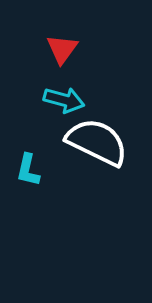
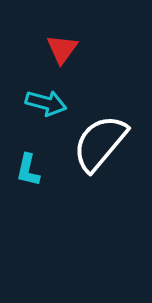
cyan arrow: moved 18 px left, 3 px down
white semicircle: moved 3 px right, 1 px down; rotated 76 degrees counterclockwise
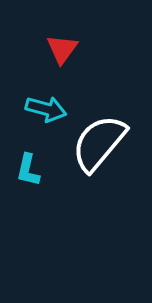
cyan arrow: moved 6 px down
white semicircle: moved 1 px left
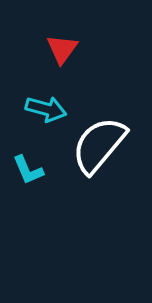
white semicircle: moved 2 px down
cyan L-shape: rotated 36 degrees counterclockwise
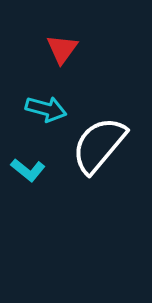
cyan L-shape: rotated 28 degrees counterclockwise
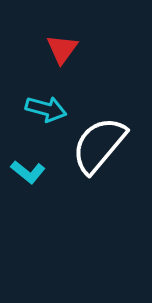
cyan L-shape: moved 2 px down
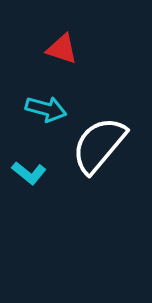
red triangle: rotated 48 degrees counterclockwise
cyan L-shape: moved 1 px right, 1 px down
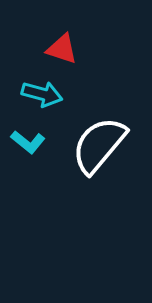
cyan arrow: moved 4 px left, 15 px up
cyan L-shape: moved 1 px left, 31 px up
